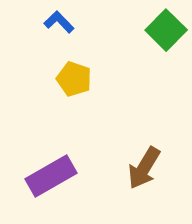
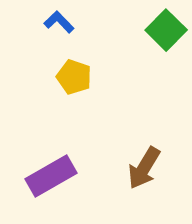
yellow pentagon: moved 2 px up
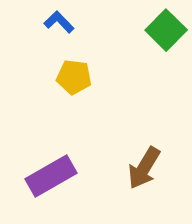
yellow pentagon: rotated 12 degrees counterclockwise
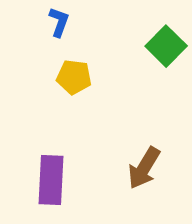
blue L-shape: rotated 64 degrees clockwise
green square: moved 16 px down
purple rectangle: moved 4 px down; rotated 57 degrees counterclockwise
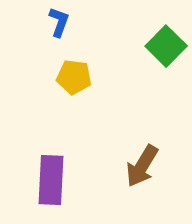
brown arrow: moved 2 px left, 2 px up
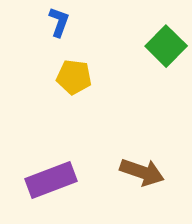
brown arrow: moved 6 px down; rotated 102 degrees counterclockwise
purple rectangle: rotated 66 degrees clockwise
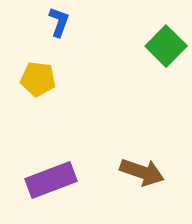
yellow pentagon: moved 36 px left, 2 px down
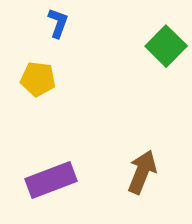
blue L-shape: moved 1 px left, 1 px down
brown arrow: rotated 87 degrees counterclockwise
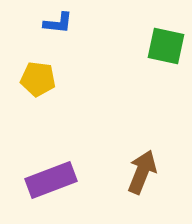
blue L-shape: rotated 76 degrees clockwise
green square: rotated 33 degrees counterclockwise
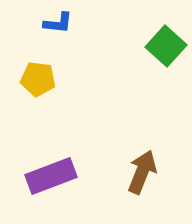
green square: rotated 30 degrees clockwise
purple rectangle: moved 4 px up
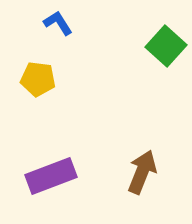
blue L-shape: rotated 128 degrees counterclockwise
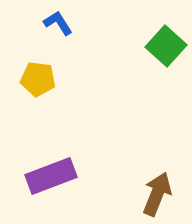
brown arrow: moved 15 px right, 22 px down
